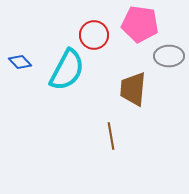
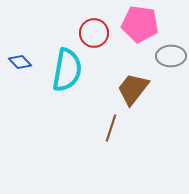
red circle: moved 2 px up
gray ellipse: moved 2 px right
cyan semicircle: rotated 18 degrees counterclockwise
brown trapezoid: rotated 33 degrees clockwise
brown line: moved 8 px up; rotated 28 degrees clockwise
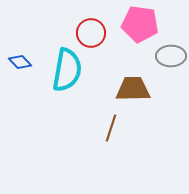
red circle: moved 3 px left
brown trapezoid: rotated 51 degrees clockwise
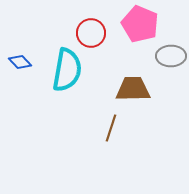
pink pentagon: rotated 15 degrees clockwise
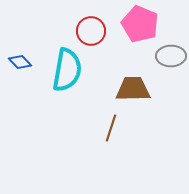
red circle: moved 2 px up
